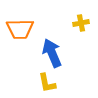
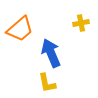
orange trapezoid: rotated 40 degrees counterclockwise
blue arrow: moved 1 px left
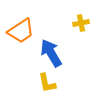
orange trapezoid: moved 1 px right, 2 px down; rotated 8 degrees clockwise
blue arrow: rotated 8 degrees counterclockwise
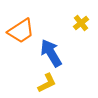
yellow cross: rotated 28 degrees counterclockwise
yellow L-shape: rotated 105 degrees counterclockwise
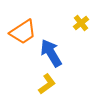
orange trapezoid: moved 2 px right, 1 px down
yellow L-shape: moved 1 px down; rotated 10 degrees counterclockwise
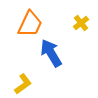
orange trapezoid: moved 7 px right, 8 px up; rotated 32 degrees counterclockwise
yellow L-shape: moved 24 px left
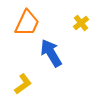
orange trapezoid: moved 3 px left, 1 px up
